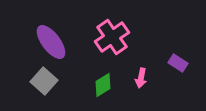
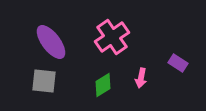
gray square: rotated 36 degrees counterclockwise
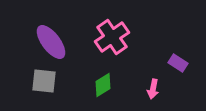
pink arrow: moved 12 px right, 11 px down
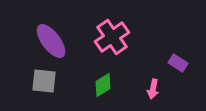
purple ellipse: moved 1 px up
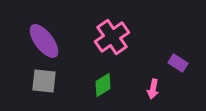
purple ellipse: moved 7 px left
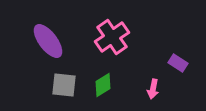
purple ellipse: moved 4 px right
gray square: moved 20 px right, 4 px down
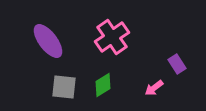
purple rectangle: moved 1 px left, 1 px down; rotated 24 degrees clockwise
gray square: moved 2 px down
pink arrow: moved 1 px right, 1 px up; rotated 42 degrees clockwise
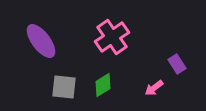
purple ellipse: moved 7 px left
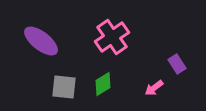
purple ellipse: rotated 15 degrees counterclockwise
green diamond: moved 1 px up
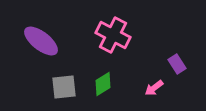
pink cross: moved 1 px right, 2 px up; rotated 28 degrees counterclockwise
gray square: rotated 12 degrees counterclockwise
